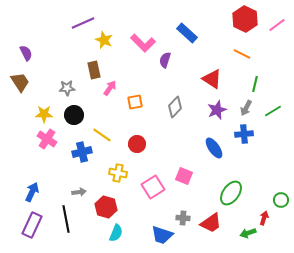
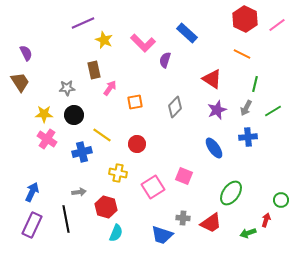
blue cross at (244, 134): moved 4 px right, 3 px down
red arrow at (264, 218): moved 2 px right, 2 px down
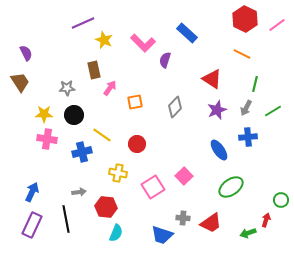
pink cross at (47, 139): rotated 24 degrees counterclockwise
blue ellipse at (214, 148): moved 5 px right, 2 px down
pink square at (184, 176): rotated 24 degrees clockwise
green ellipse at (231, 193): moved 6 px up; rotated 20 degrees clockwise
red hexagon at (106, 207): rotated 10 degrees counterclockwise
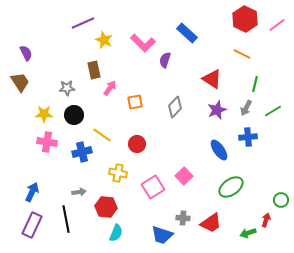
pink cross at (47, 139): moved 3 px down
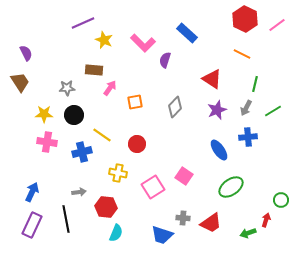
brown rectangle at (94, 70): rotated 72 degrees counterclockwise
pink square at (184, 176): rotated 12 degrees counterclockwise
